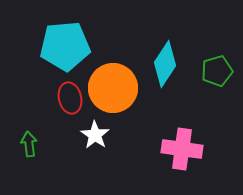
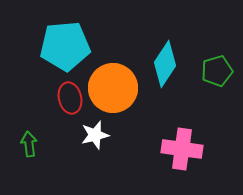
white star: rotated 24 degrees clockwise
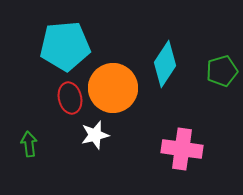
green pentagon: moved 5 px right
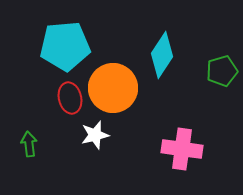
cyan diamond: moved 3 px left, 9 px up
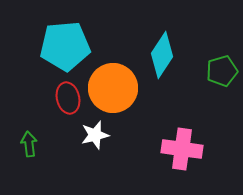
red ellipse: moved 2 px left
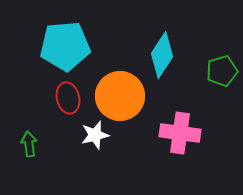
orange circle: moved 7 px right, 8 px down
pink cross: moved 2 px left, 16 px up
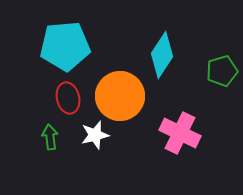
pink cross: rotated 18 degrees clockwise
green arrow: moved 21 px right, 7 px up
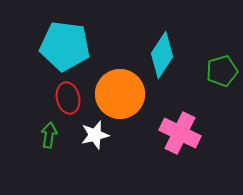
cyan pentagon: rotated 12 degrees clockwise
orange circle: moved 2 px up
green arrow: moved 1 px left, 2 px up; rotated 15 degrees clockwise
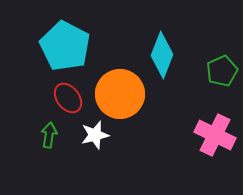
cyan pentagon: rotated 21 degrees clockwise
cyan diamond: rotated 12 degrees counterclockwise
green pentagon: rotated 8 degrees counterclockwise
red ellipse: rotated 24 degrees counterclockwise
pink cross: moved 35 px right, 2 px down
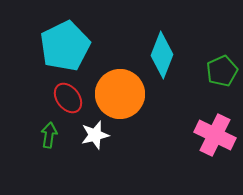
cyan pentagon: rotated 18 degrees clockwise
